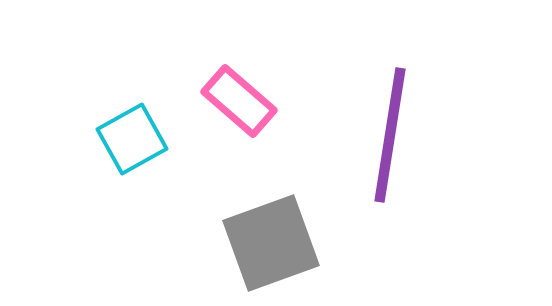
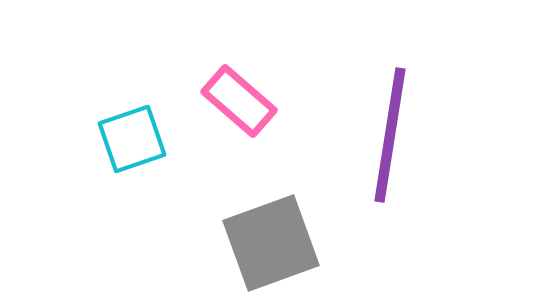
cyan square: rotated 10 degrees clockwise
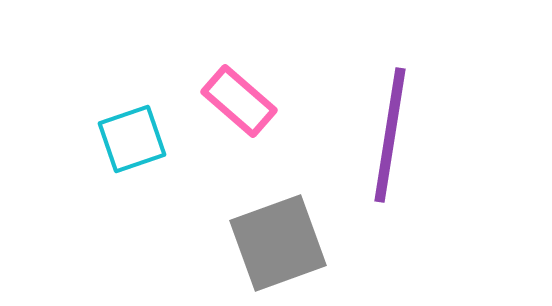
gray square: moved 7 px right
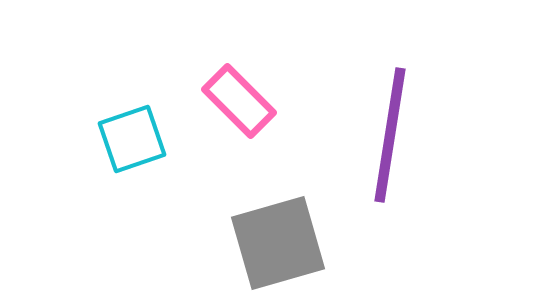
pink rectangle: rotated 4 degrees clockwise
gray square: rotated 4 degrees clockwise
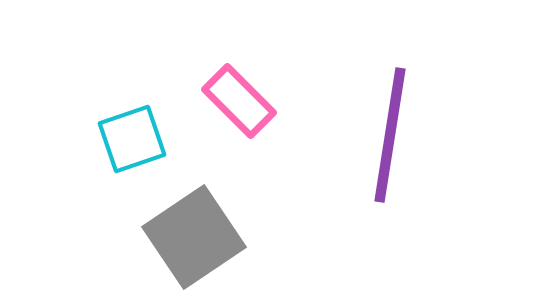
gray square: moved 84 px left, 6 px up; rotated 18 degrees counterclockwise
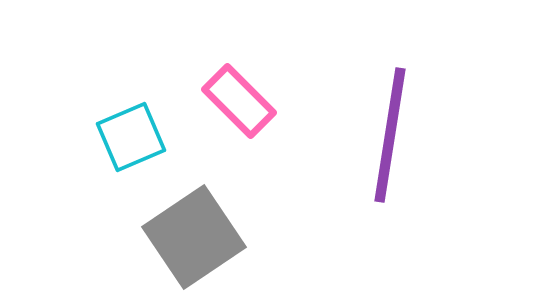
cyan square: moved 1 px left, 2 px up; rotated 4 degrees counterclockwise
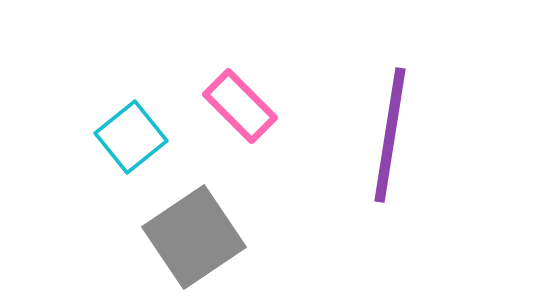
pink rectangle: moved 1 px right, 5 px down
cyan square: rotated 16 degrees counterclockwise
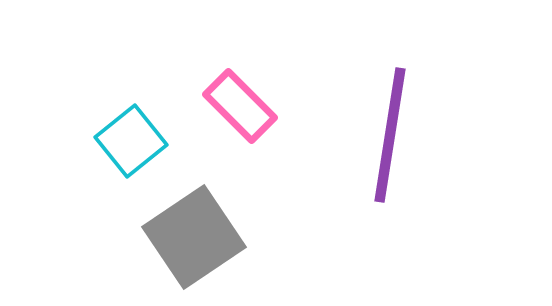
cyan square: moved 4 px down
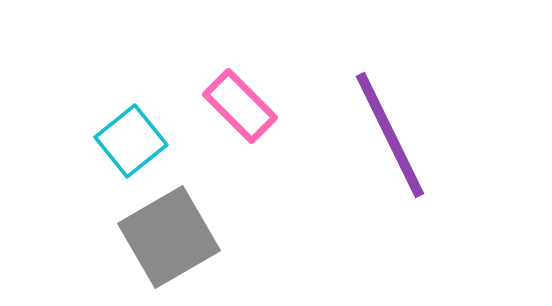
purple line: rotated 35 degrees counterclockwise
gray square: moved 25 px left; rotated 4 degrees clockwise
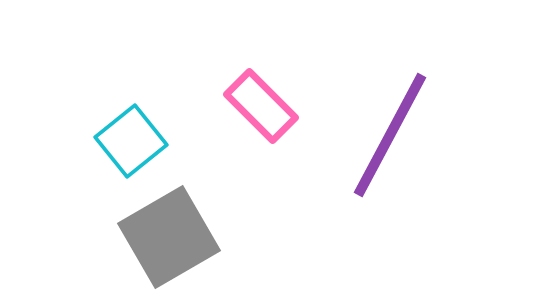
pink rectangle: moved 21 px right
purple line: rotated 54 degrees clockwise
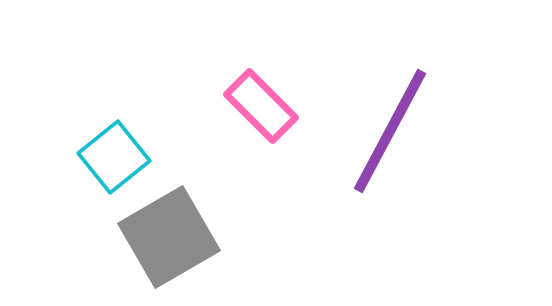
purple line: moved 4 px up
cyan square: moved 17 px left, 16 px down
